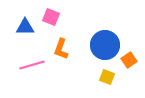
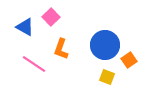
pink square: rotated 24 degrees clockwise
blue triangle: rotated 30 degrees clockwise
pink line: moved 2 px right, 1 px up; rotated 50 degrees clockwise
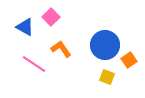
orange L-shape: rotated 125 degrees clockwise
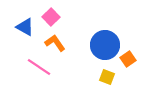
orange L-shape: moved 6 px left, 6 px up
orange square: moved 1 px left, 1 px up
pink line: moved 5 px right, 3 px down
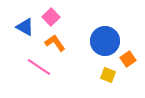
blue circle: moved 4 px up
yellow square: moved 1 px right, 2 px up
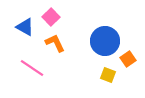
orange L-shape: rotated 10 degrees clockwise
pink line: moved 7 px left, 1 px down
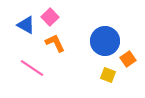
pink square: moved 1 px left
blue triangle: moved 1 px right, 2 px up
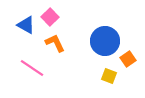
yellow square: moved 1 px right, 1 px down
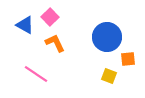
blue triangle: moved 1 px left
blue circle: moved 2 px right, 4 px up
orange square: rotated 28 degrees clockwise
pink line: moved 4 px right, 6 px down
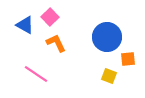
orange L-shape: moved 1 px right
